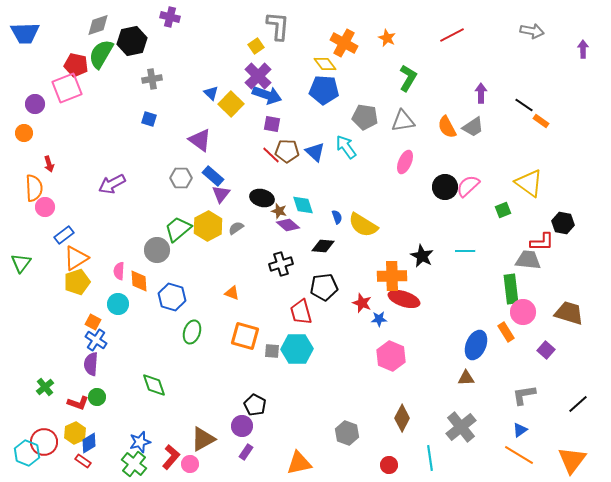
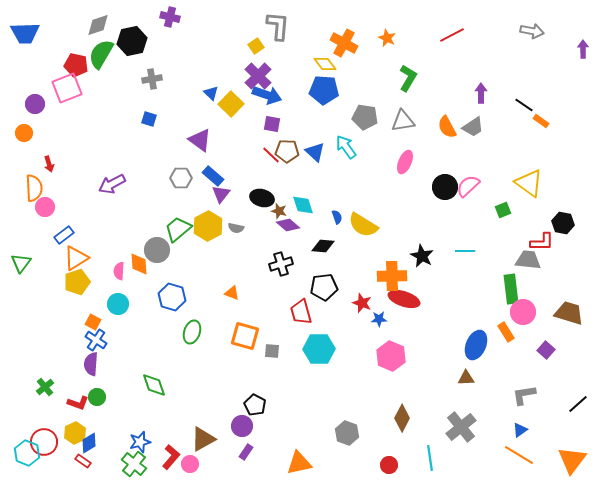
gray semicircle at (236, 228): rotated 133 degrees counterclockwise
orange diamond at (139, 281): moved 17 px up
cyan hexagon at (297, 349): moved 22 px right
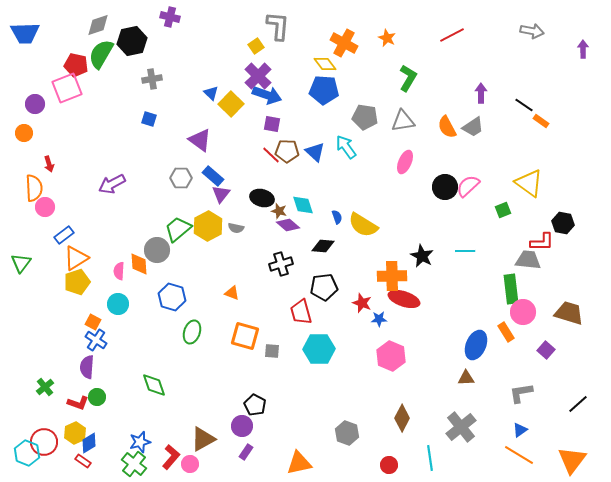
purple semicircle at (91, 364): moved 4 px left, 3 px down
gray L-shape at (524, 395): moved 3 px left, 2 px up
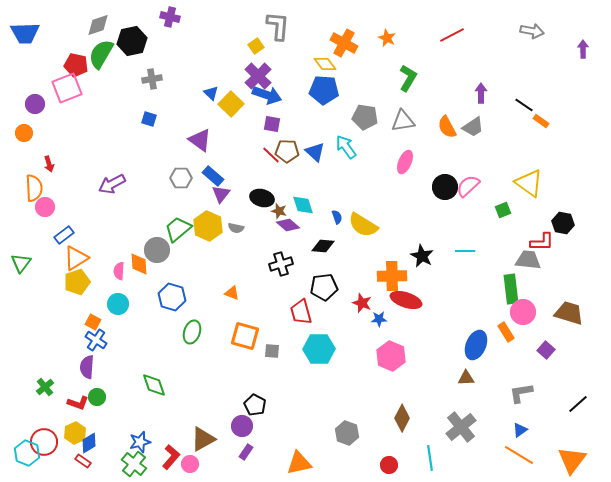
yellow hexagon at (208, 226): rotated 8 degrees counterclockwise
red ellipse at (404, 299): moved 2 px right, 1 px down
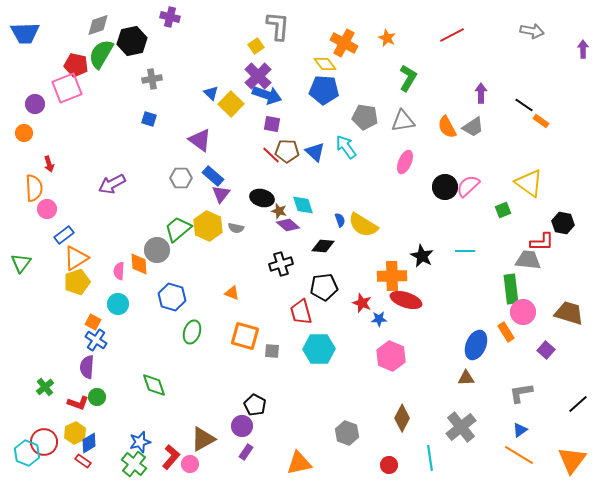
pink circle at (45, 207): moved 2 px right, 2 px down
blue semicircle at (337, 217): moved 3 px right, 3 px down
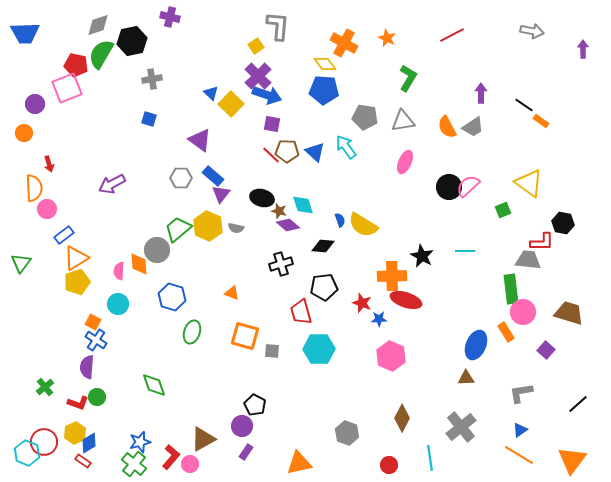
black circle at (445, 187): moved 4 px right
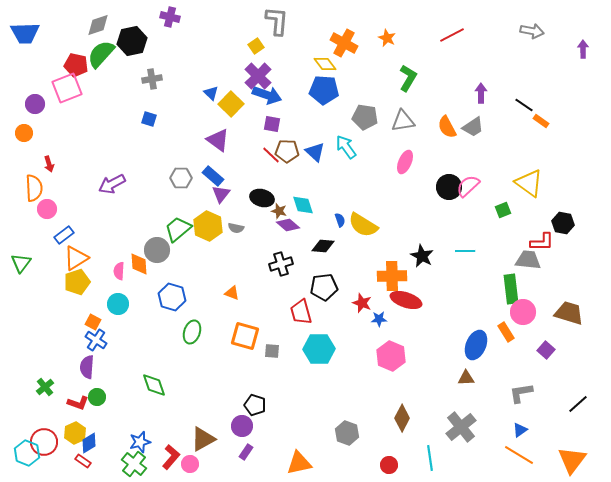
gray L-shape at (278, 26): moved 1 px left, 5 px up
green semicircle at (101, 54): rotated 12 degrees clockwise
purple triangle at (200, 140): moved 18 px right
black pentagon at (255, 405): rotated 10 degrees counterclockwise
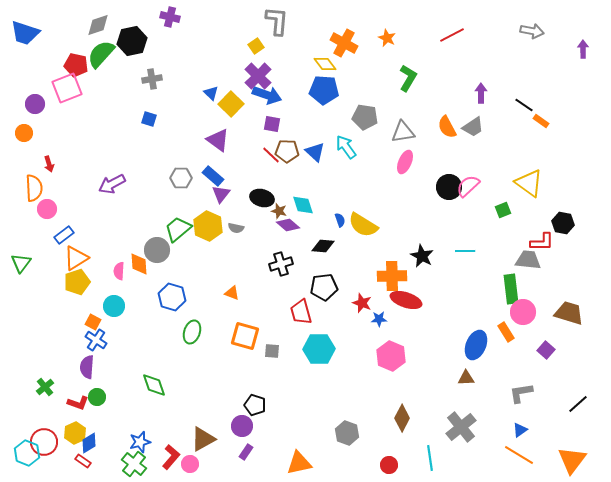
blue trapezoid at (25, 33): rotated 20 degrees clockwise
gray triangle at (403, 121): moved 11 px down
cyan circle at (118, 304): moved 4 px left, 2 px down
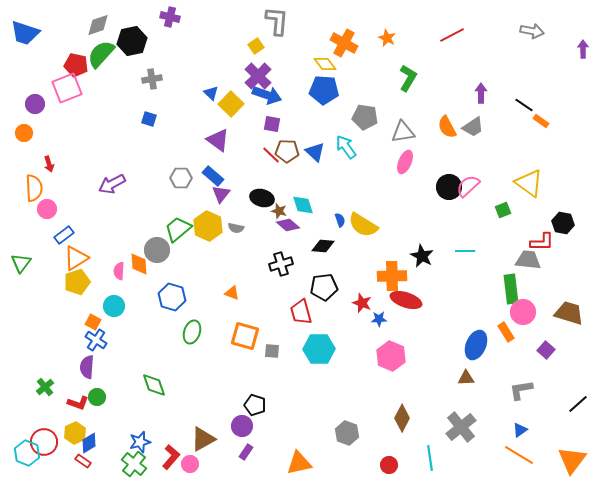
gray L-shape at (521, 393): moved 3 px up
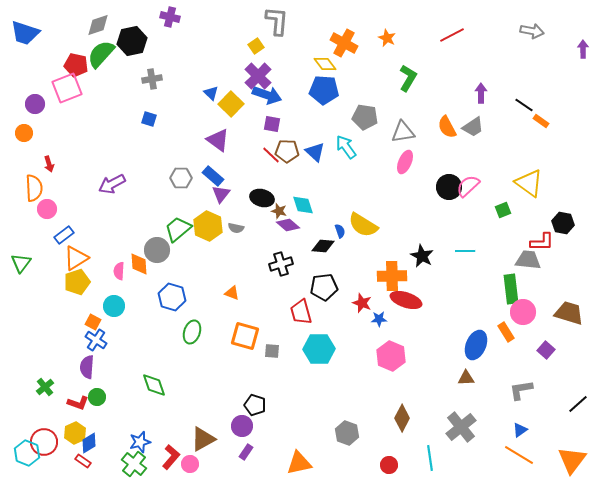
blue semicircle at (340, 220): moved 11 px down
